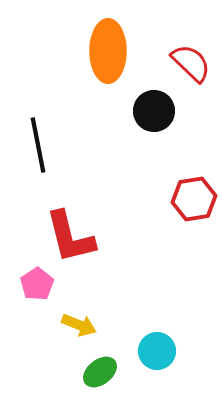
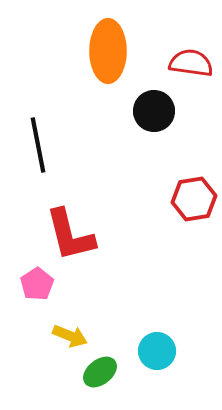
red semicircle: rotated 36 degrees counterclockwise
red L-shape: moved 2 px up
yellow arrow: moved 9 px left, 11 px down
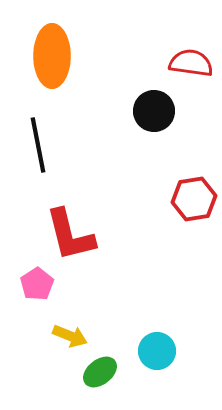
orange ellipse: moved 56 px left, 5 px down
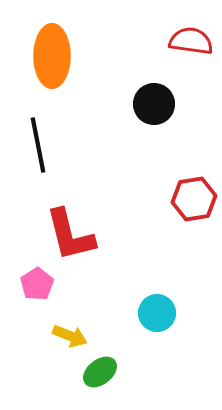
red semicircle: moved 22 px up
black circle: moved 7 px up
cyan circle: moved 38 px up
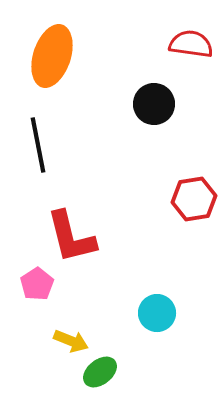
red semicircle: moved 3 px down
orange ellipse: rotated 18 degrees clockwise
red L-shape: moved 1 px right, 2 px down
yellow arrow: moved 1 px right, 5 px down
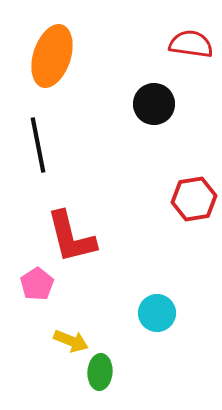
green ellipse: rotated 48 degrees counterclockwise
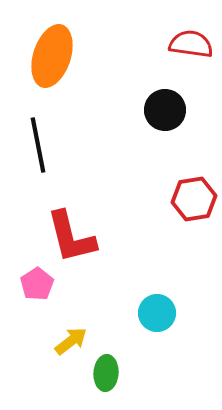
black circle: moved 11 px right, 6 px down
yellow arrow: rotated 60 degrees counterclockwise
green ellipse: moved 6 px right, 1 px down
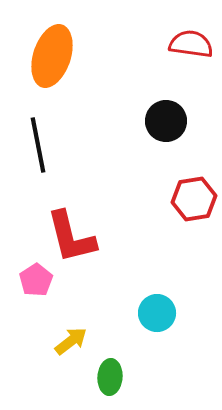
black circle: moved 1 px right, 11 px down
pink pentagon: moved 1 px left, 4 px up
green ellipse: moved 4 px right, 4 px down
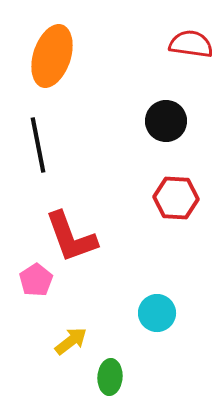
red hexagon: moved 18 px left, 1 px up; rotated 12 degrees clockwise
red L-shape: rotated 6 degrees counterclockwise
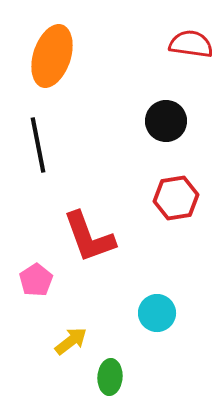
red hexagon: rotated 12 degrees counterclockwise
red L-shape: moved 18 px right
